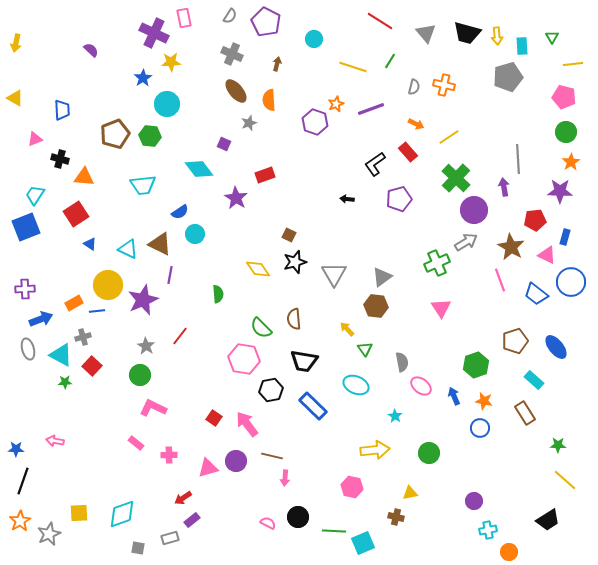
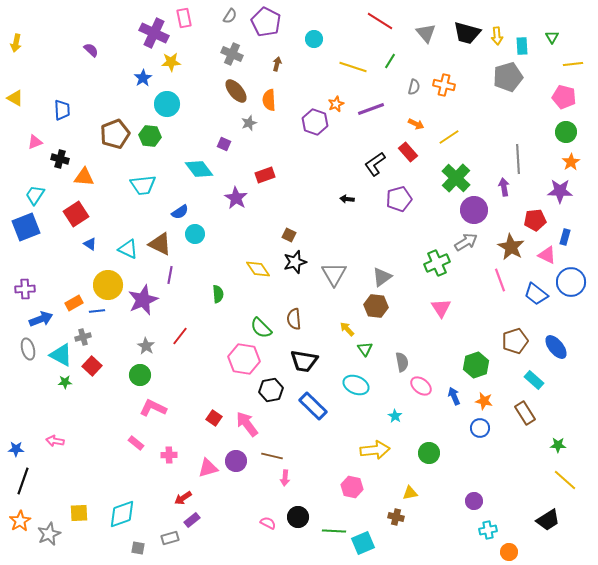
pink triangle at (35, 139): moved 3 px down
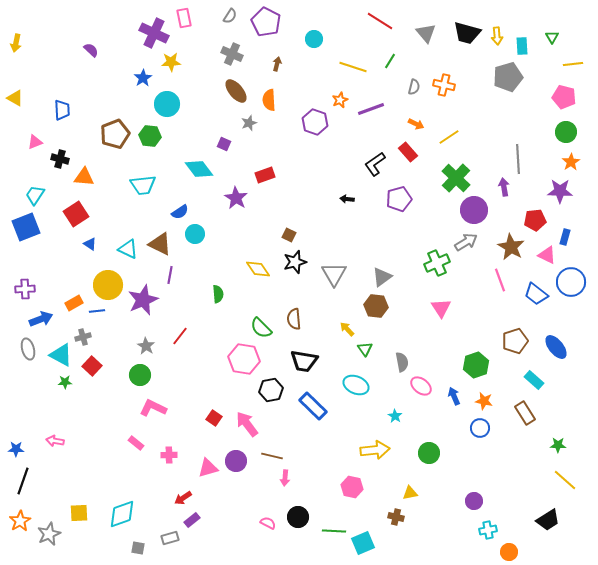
orange star at (336, 104): moved 4 px right, 4 px up
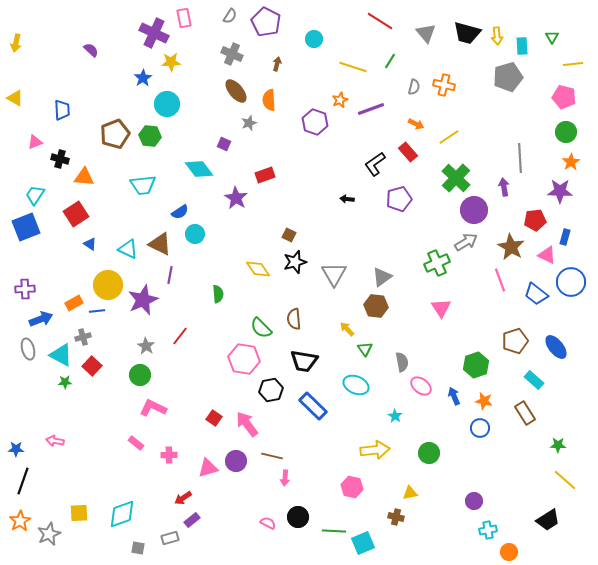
gray line at (518, 159): moved 2 px right, 1 px up
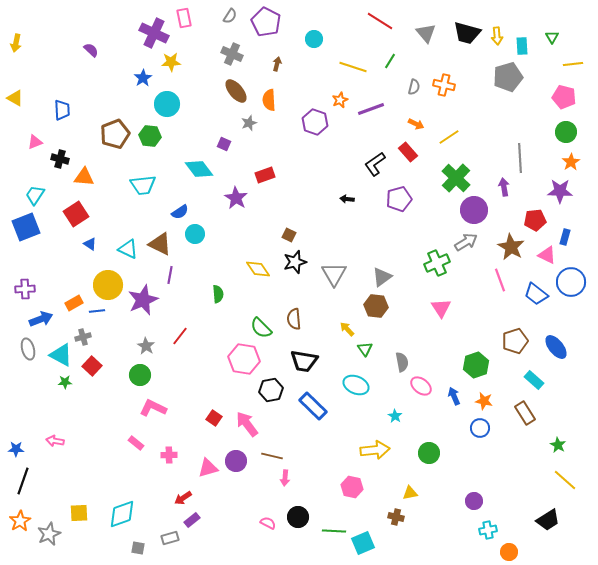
green star at (558, 445): rotated 28 degrees clockwise
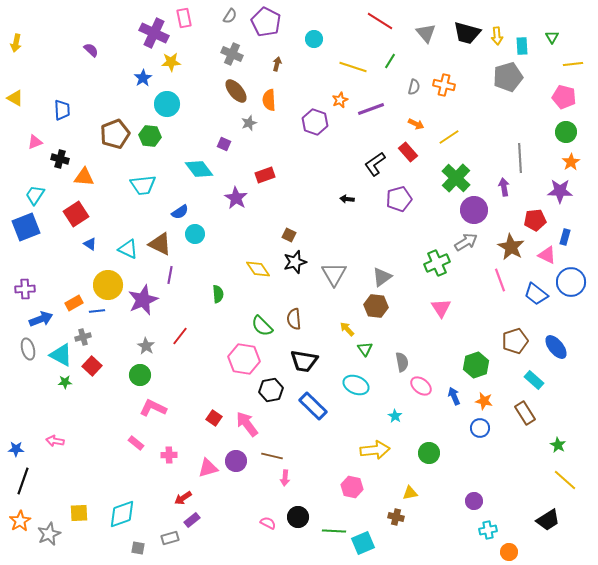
green semicircle at (261, 328): moved 1 px right, 2 px up
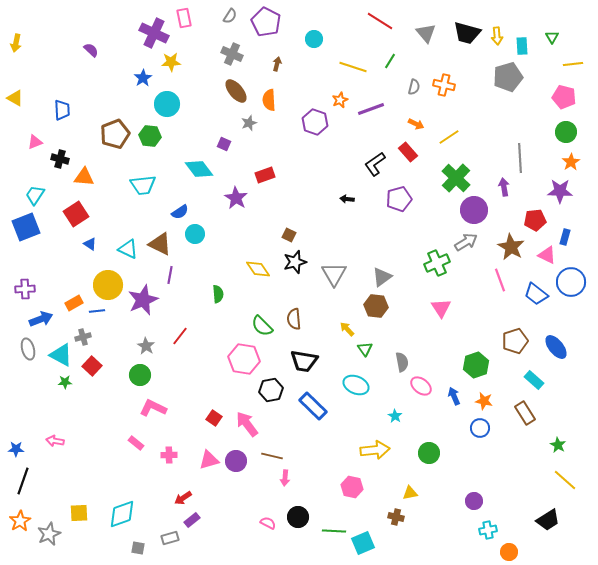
pink triangle at (208, 468): moved 1 px right, 8 px up
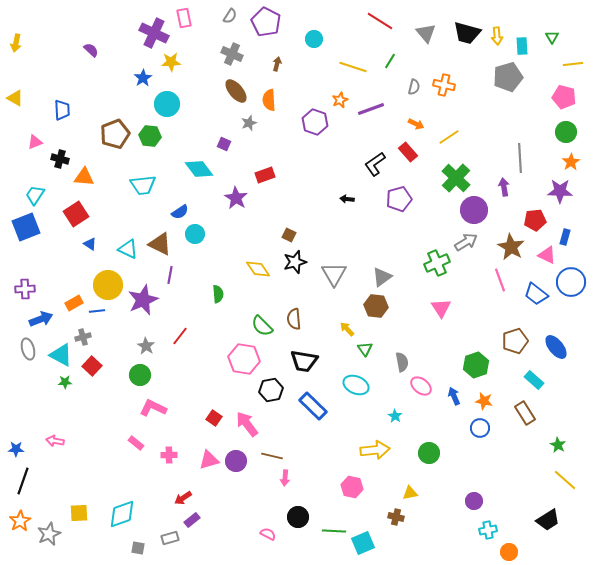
pink semicircle at (268, 523): moved 11 px down
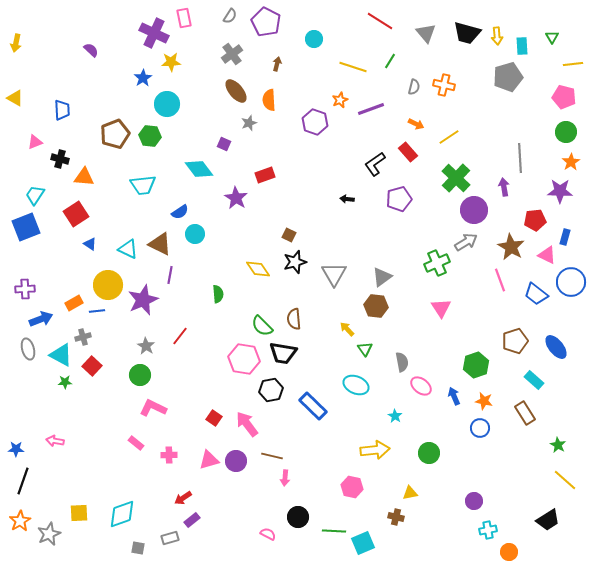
gray cross at (232, 54): rotated 30 degrees clockwise
black trapezoid at (304, 361): moved 21 px left, 8 px up
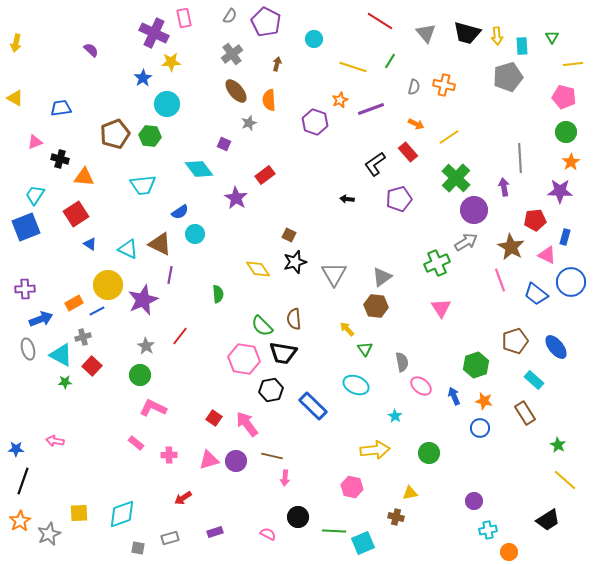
blue trapezoid at (62, 110): moved 1 px left, 2 px up; rotated 95 degrees counterclockwise
red rectangle at (265, 175): rotated 18 degrees counterclockwise
blue line at (97, 311): rotated 21 degrees counterclockwise
purple rectangle at (192, 520): moved 23 px right, 12 px down; rotated 21 degrees clockwise
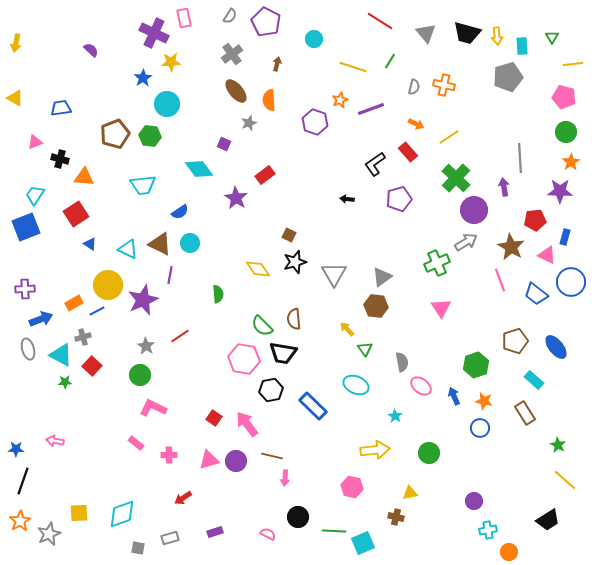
cyan circle at (195, 234): moved 5 px left, 9 px down
red line at (180, 336): rotated 18 degrees clockwise
